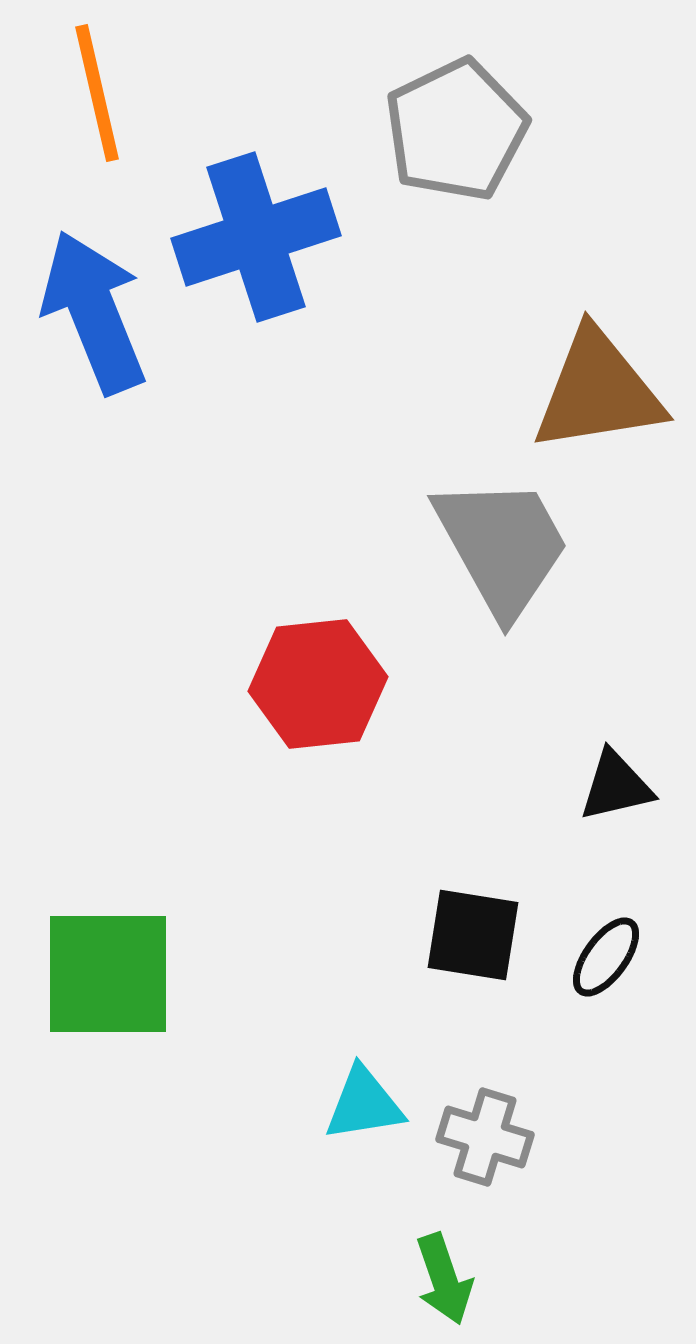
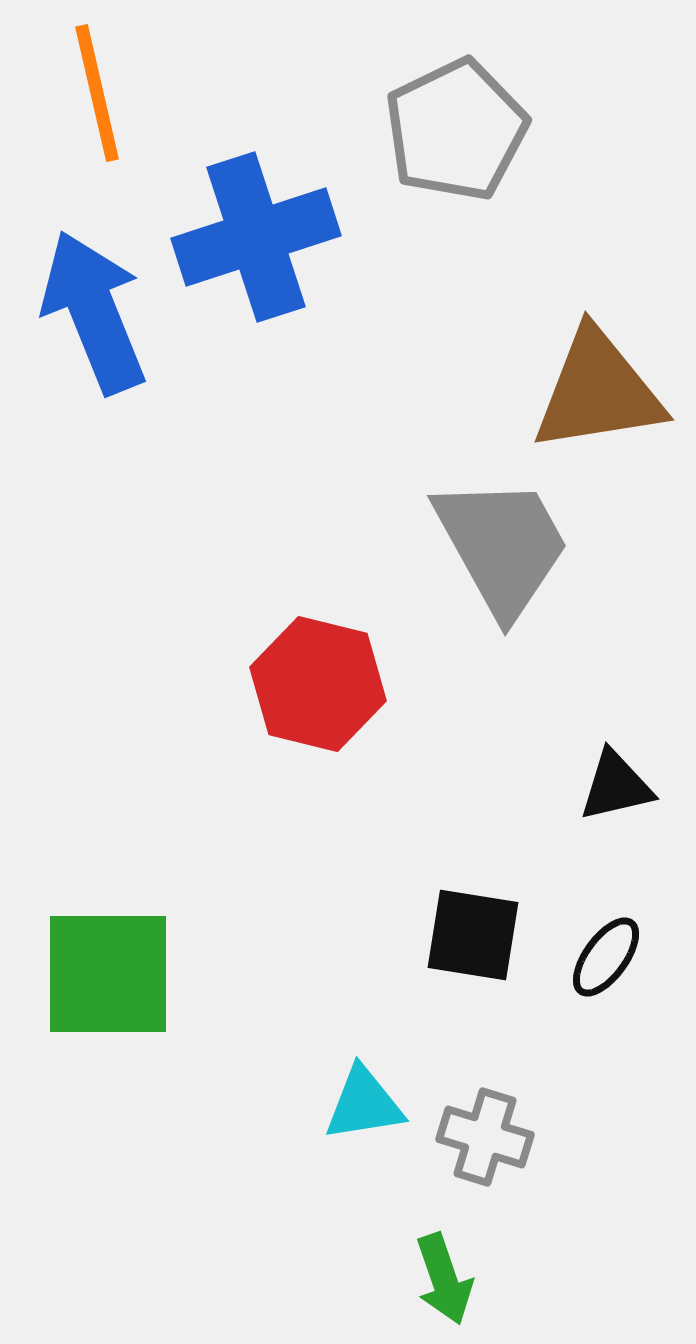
red hexagon: rotated 20 degrees clockwise
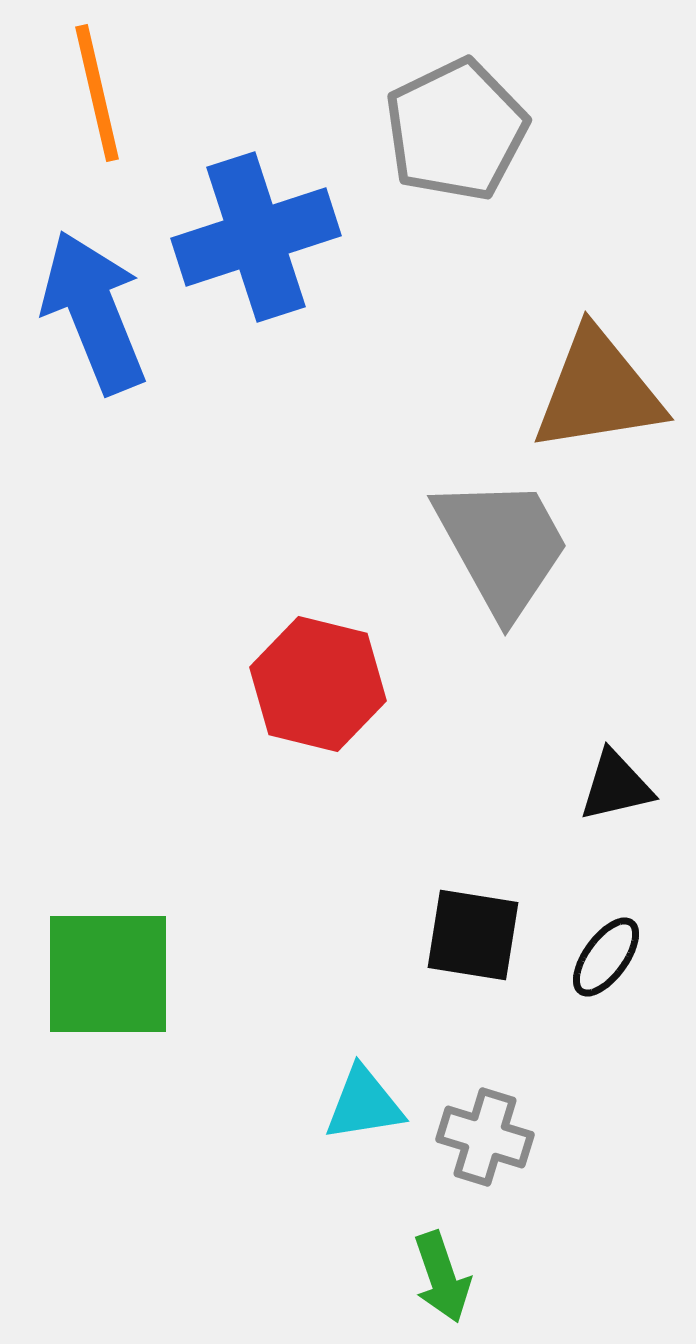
green arrow: moved 2 px left, 2 px up
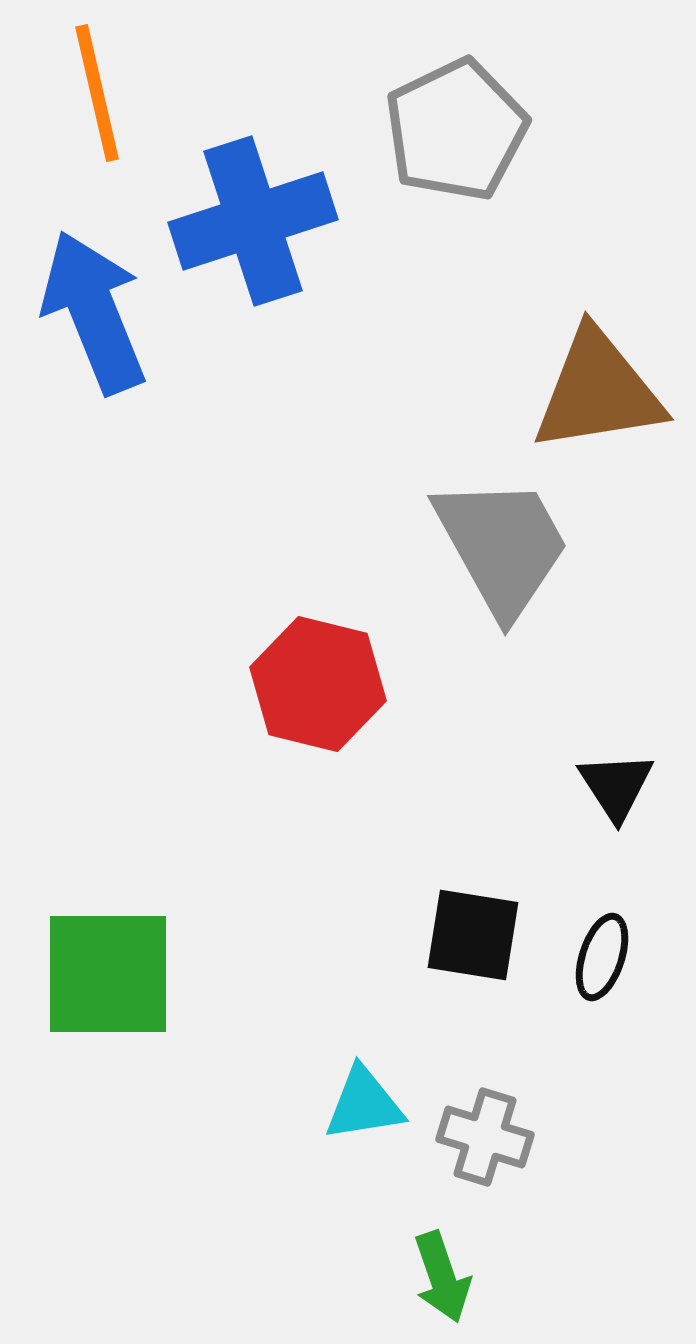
blue cross: moved 3 px left, 16 px up
black triangle: rotated 50 degrees counterclockwise
black ellipse: moved 4 px left; rotated 18 degrees counterclockwise
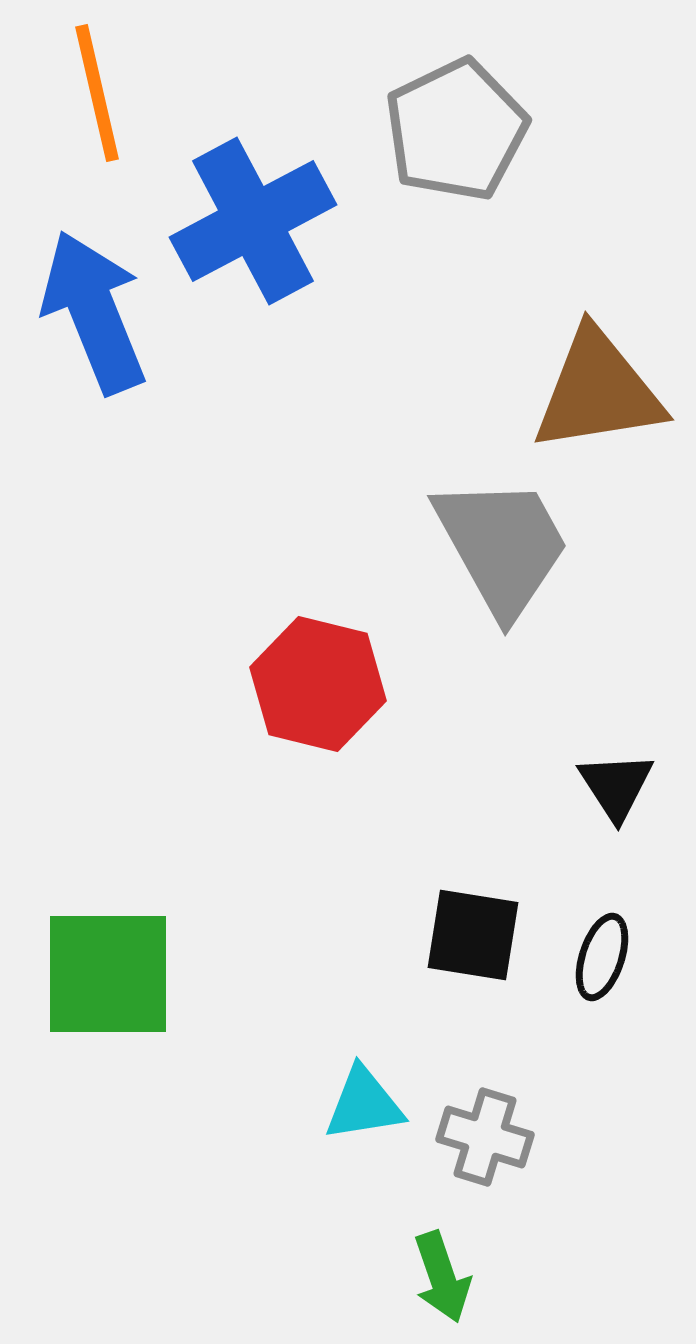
blue cross: rotated 10 degrees counterclockwise
